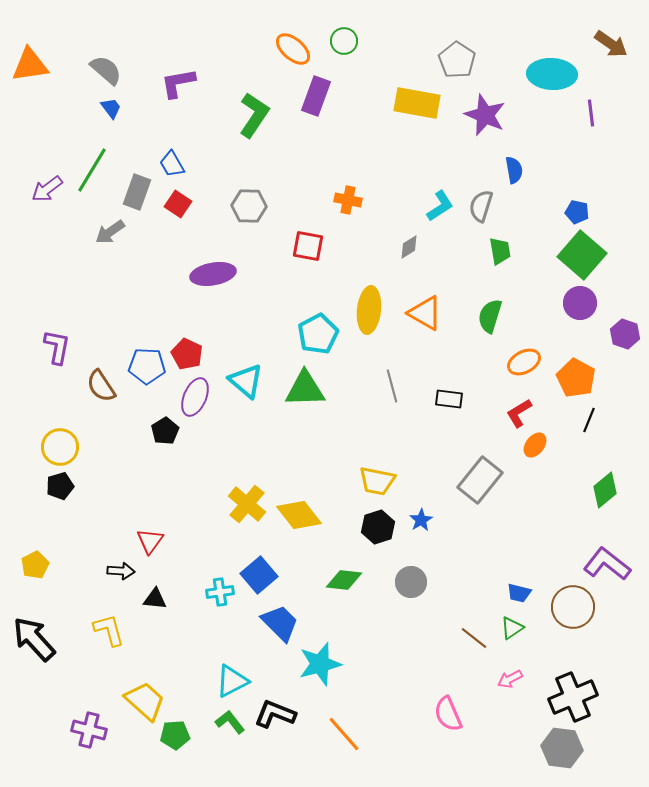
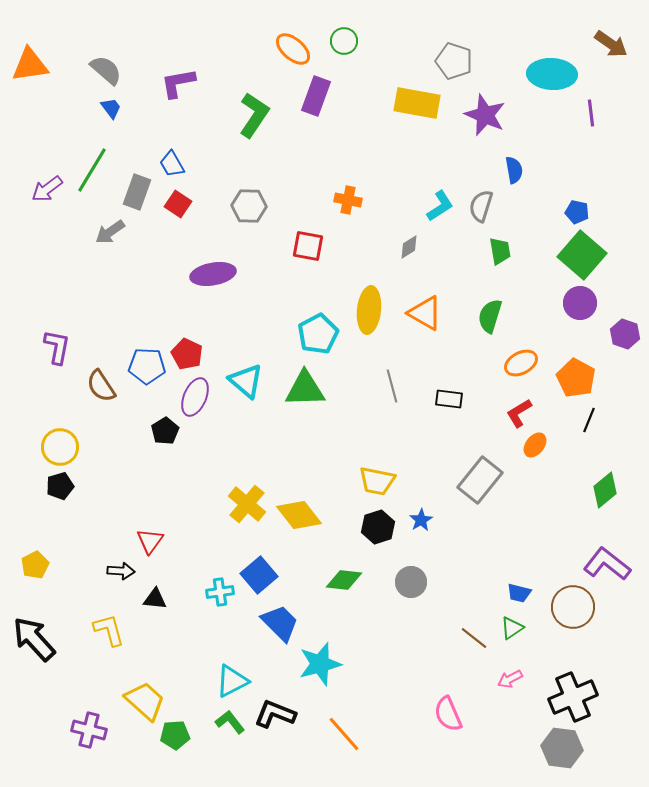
gray pentagon at (457, 60): moved 3 px left, 1 px down; rotated 15 degrees counterclockwise
orange ellipse at (524, 362): moved 3 px left, 1 px down
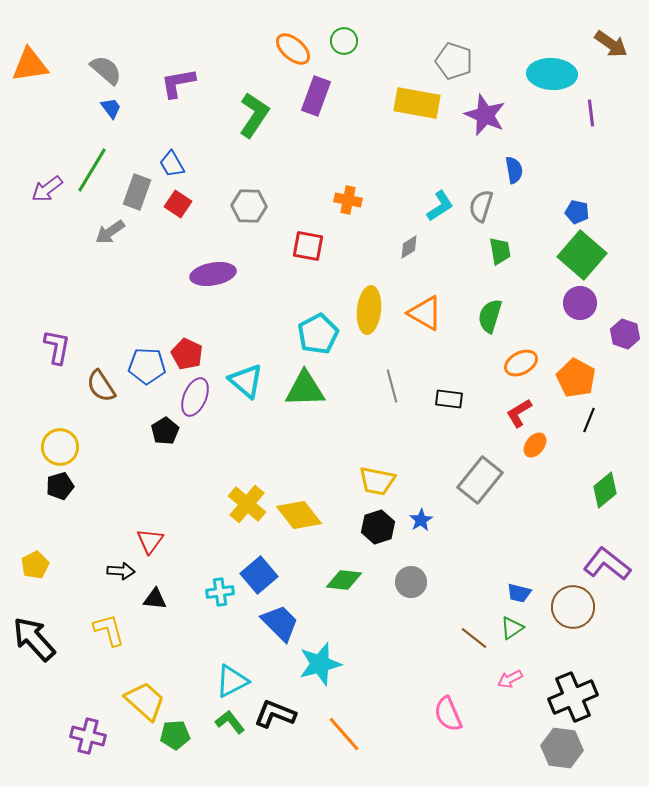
purple cross at (89, 730): moved 1 px left, 6 px down
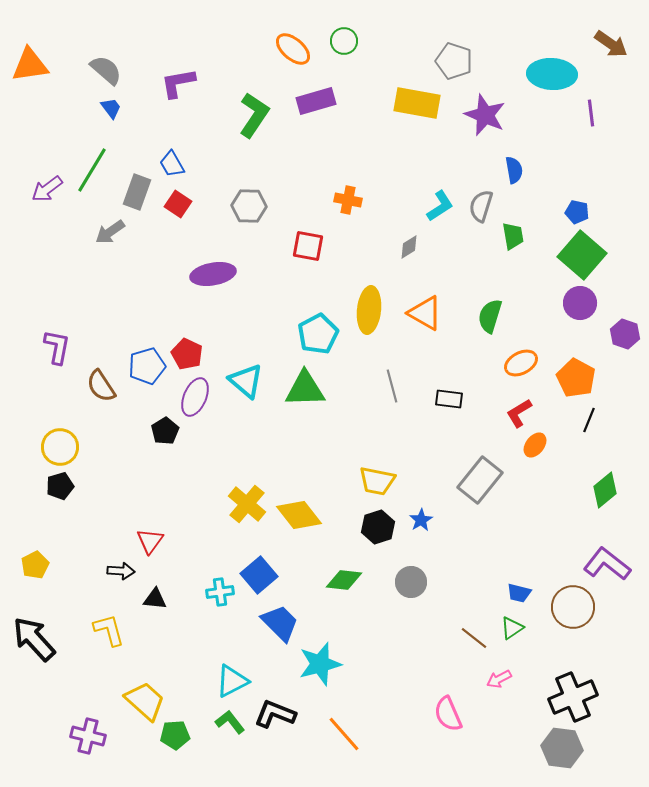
purple rectangle at (316, 96): moved 5 px down; rotated 54 degrees clockwise
green trapezoid at (500, 251): moved 13 px right, 15 px up
blue pentagon at (147, 366): rotated 18 degrees counterclockwise
pink arrow at (510, 679): moved 11 px left
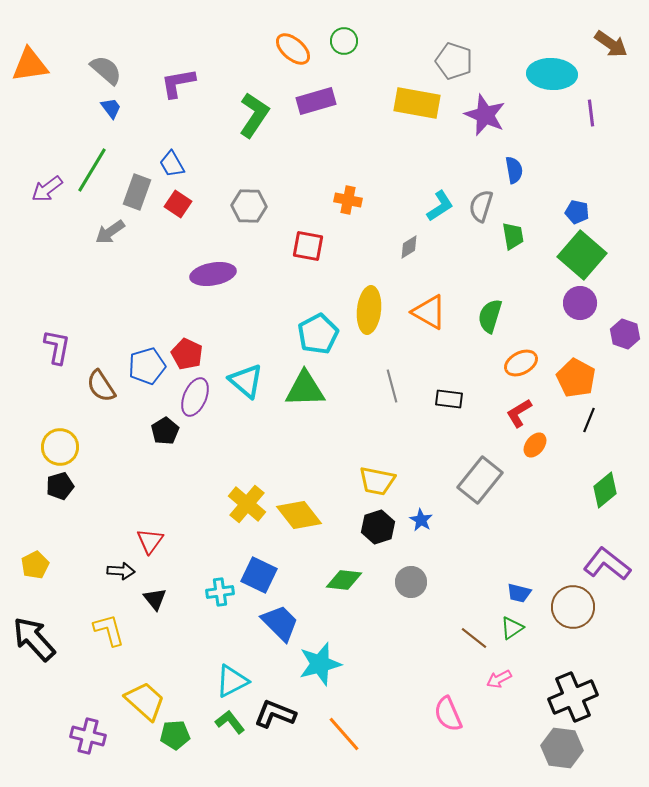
orange triangle at (425, 313): moved 4 px right, 1 px up
blue star at (421, 520): rotated 10 degrees counterclockwise
blue square at (259, 575): rotated 24 degrees counterclockwise
black triangle at (155, 599): rotated 45 degrees clockwise
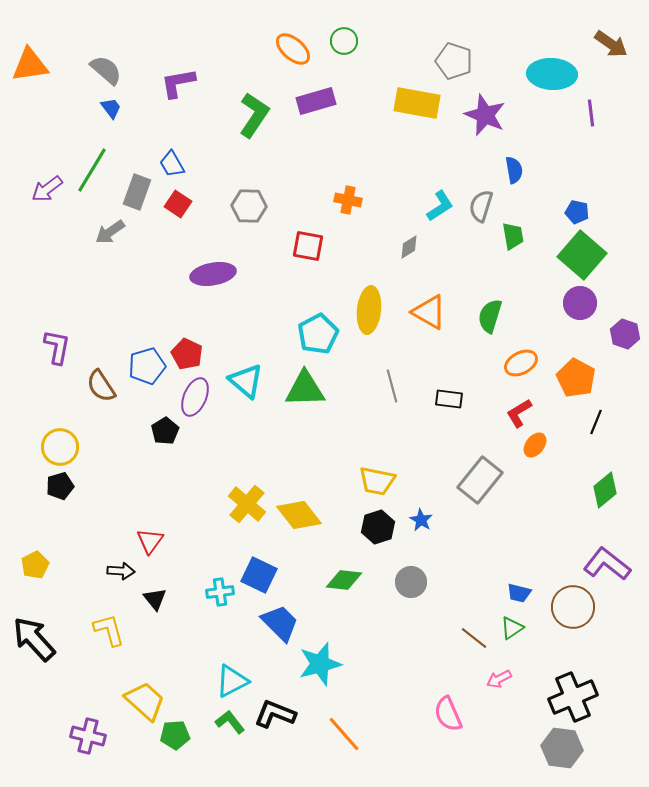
black line at (589, 420): moved 7 px right, 2 px down
